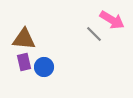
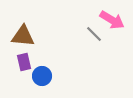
brown triangle: moved 1 px left, 3 px up
blue circle: moved 2 px left, 9 px down
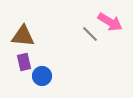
pink arrow: moved 2 px left, 2 px down
gray line: moved 4 px left
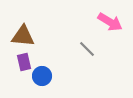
gray line: moved 3 px left, 15 px down
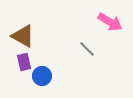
brown triangle: rotated 25 degrees clockwise
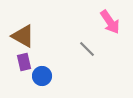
pink arrow: rotated 25 degrees clockwise
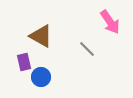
brown triangle: moved 18 px right
blue circle: moved 1 px left, 1 px down
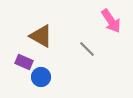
pink arrow: moved 1 px right, 1 px up
purple rectangle: rotated 54 degrees counterclockwise
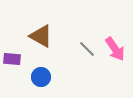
pink arrow: moved 4 px right, 28 px down
purple rectangle: moved 12 px left, 3 px up; rotated 18 degrees counterclockwise
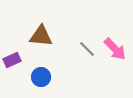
brown triangle: rotated 25 degrees counterclockwise
pink arrow: rotated 10 degrees counterclockwise
purple rectangle: moved 1 px down; rotated 30 degrees counterclockwise
